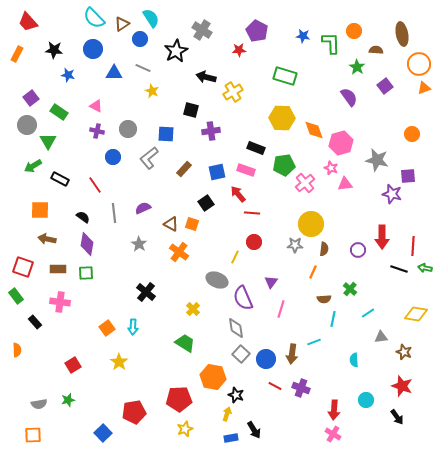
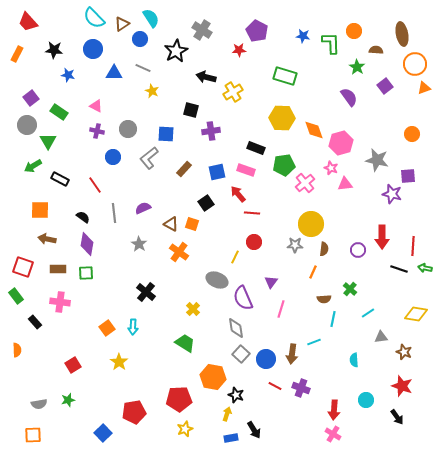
orange circle at (419, 64): moved 4 px left
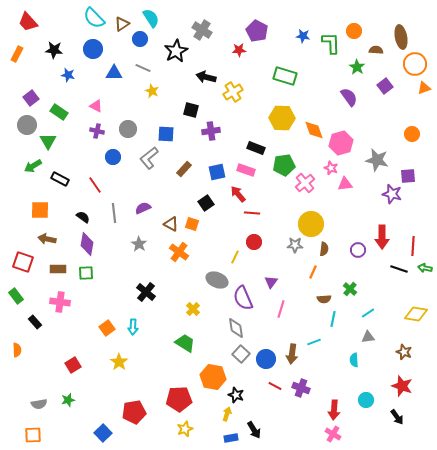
brown ellipse at (402, 34): moved 1 px left, 3 px down
red square at (23, 267): moved 5 px up
gray triangle at (381, 337): moved 13 px left
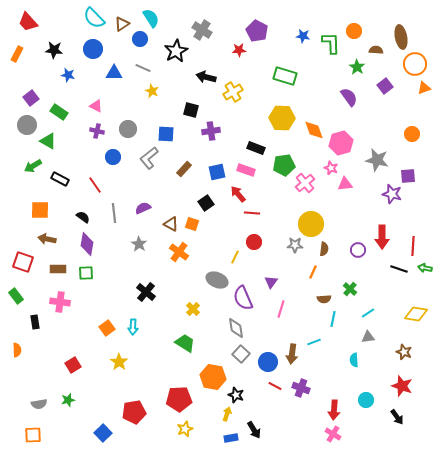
green triangle at (48, 141): rotated 30 degrees counterclockwise
black rectangle at (35, 322): rotated 32 degrees clockwise
blue circle at (266, 359): moved 2 px right, 3 px down
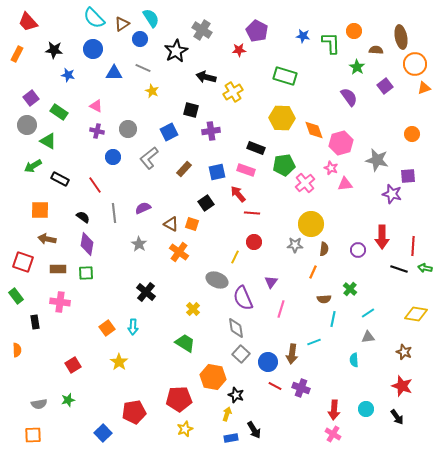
blue square at (166, 134): moved 3 px right, 2 px up; rotated 30 degrees counterclockwise
cyan circle at (366, 400): moved 9 px down
